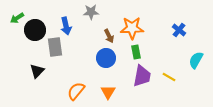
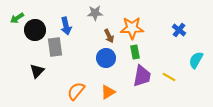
gray star: moved 4 px right, 1 px down
green rectangle: moved 1 px left
orange triangle: rotated 28 degrees clockwise
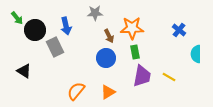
green arrow: rotated 96 degrees counterclockwise
gray rectangle: rotated 18 degrees counterclockwise
cyan semicircle: moved 6 px up; rotated 30 degrees counterclockwise
black triangle: moved 13 px left; rotated 42 degrees counterclockwise
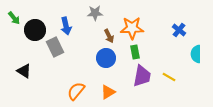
green arrow: moved 3 px left
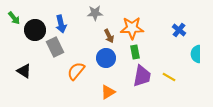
blue arrow: moved 5 px left, 2 px up
orange semicircle: moved 20 px up
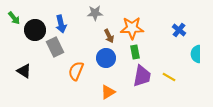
orange semicircle: rotated 18 degrees counterclockwise
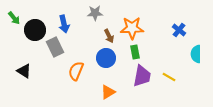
blue arrow: moved 3 px right
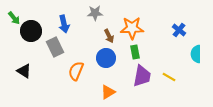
black circle: moved 4 px left, 1 px down
